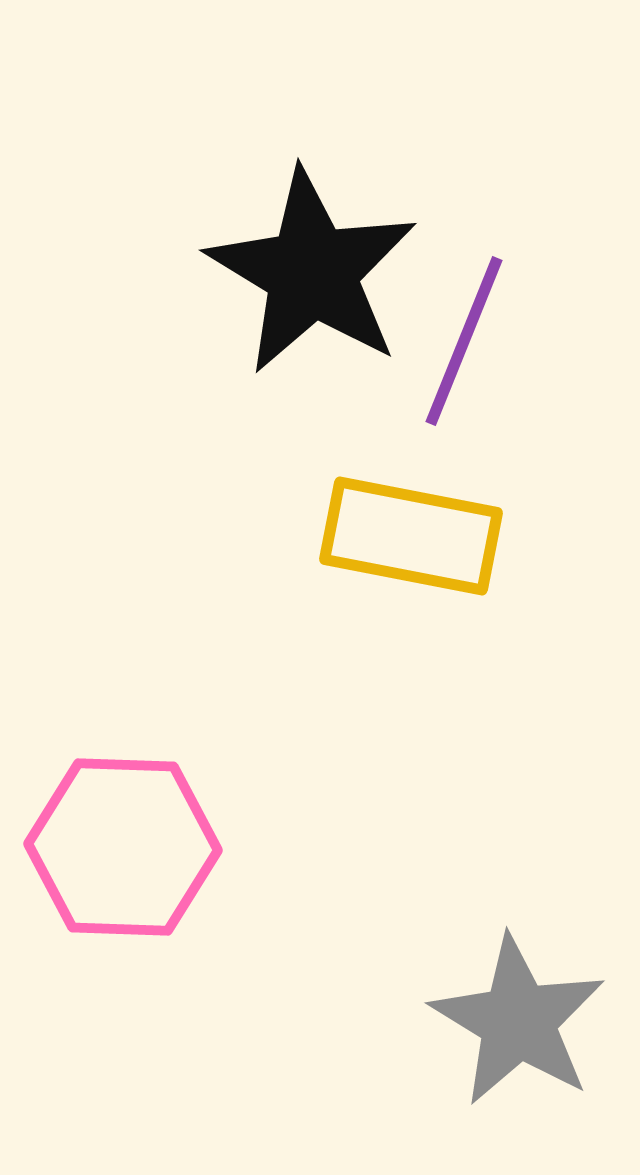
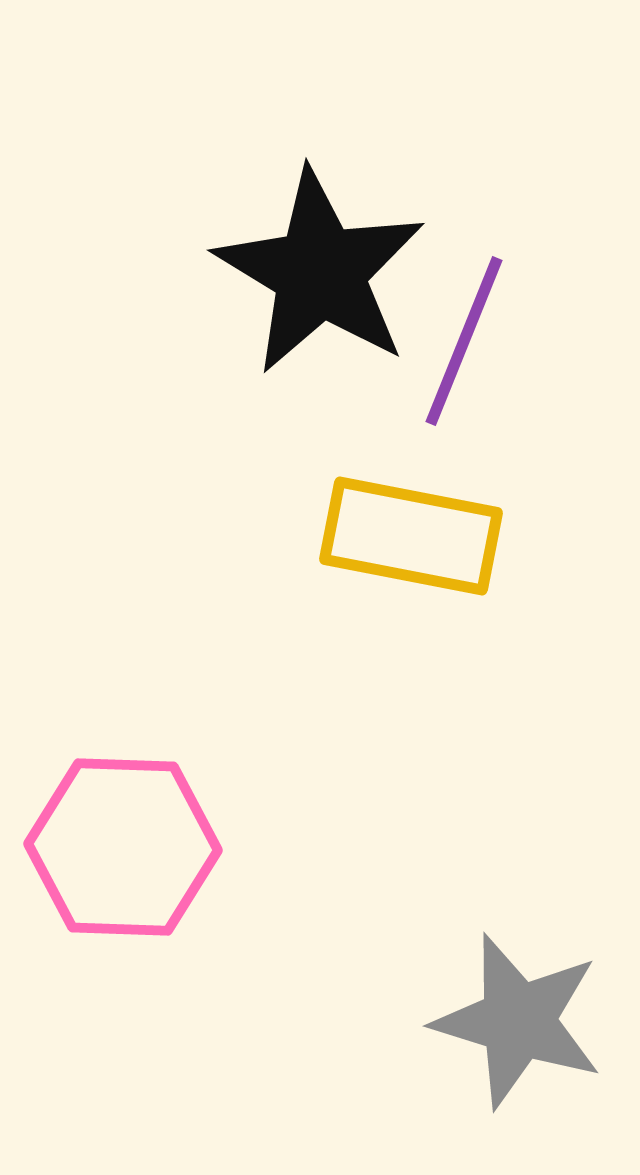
black star: moved 8 px right
gray star: rotated 14 degrees counterclockwise
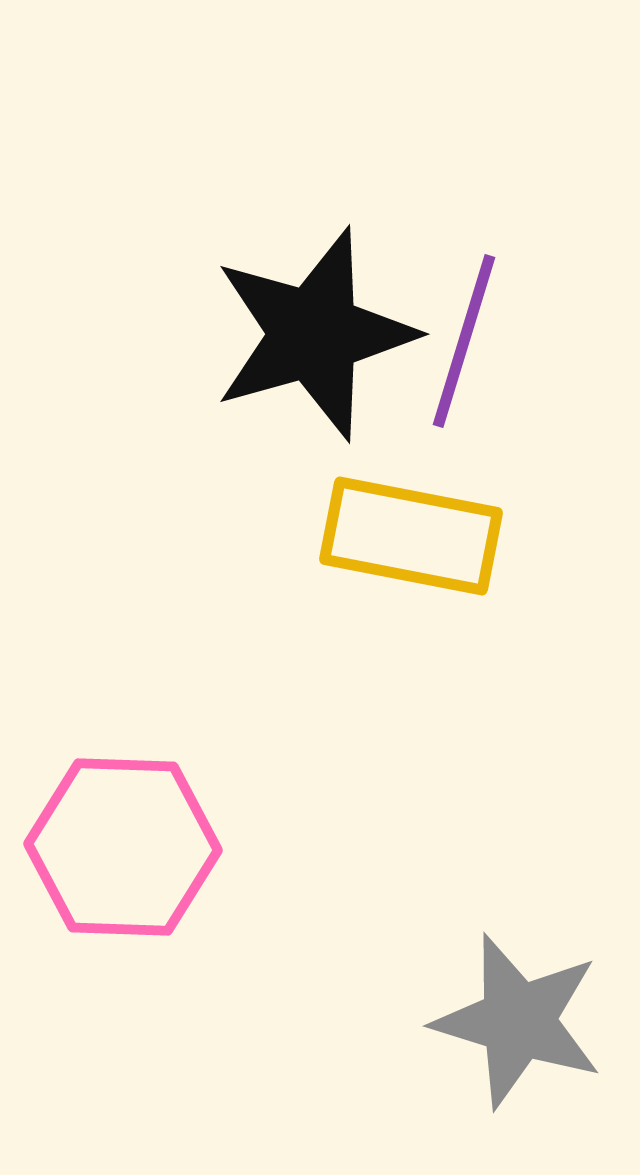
black star: moved 6 px left, 62 px down; rotated 25 degrees clockwise
purple line: rotated 5 degrees counterclockwise
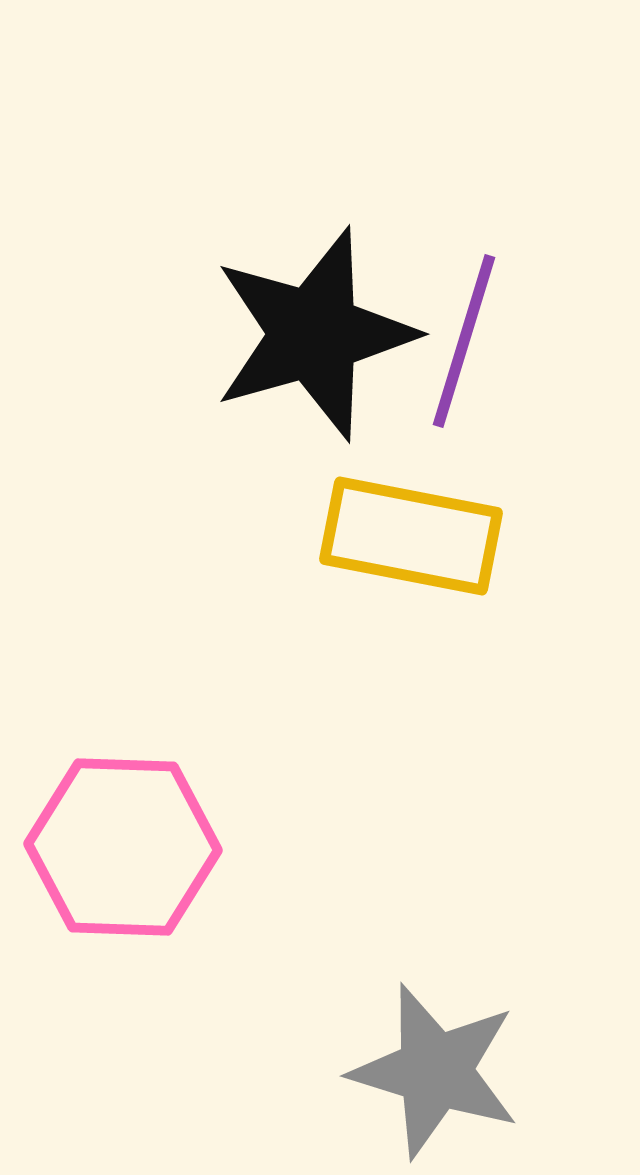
gray star: moved 83 px left, 50 px down
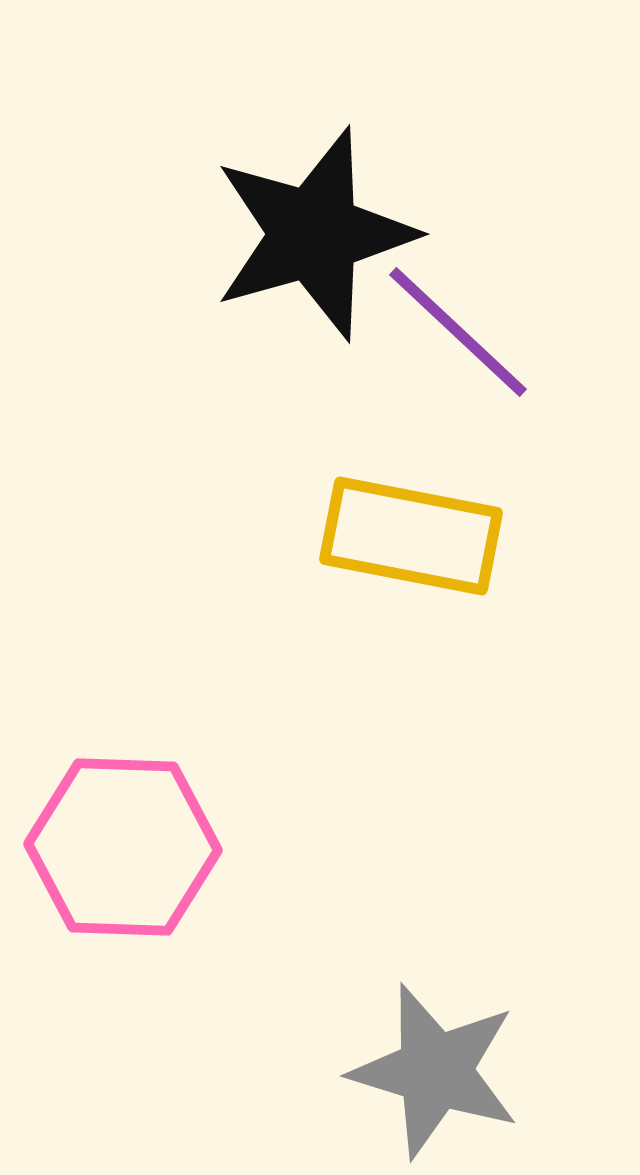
black star: moved 100 px up
purple line: moved 6 px left, 9 px up; rotated 64 degrees counterclockwise
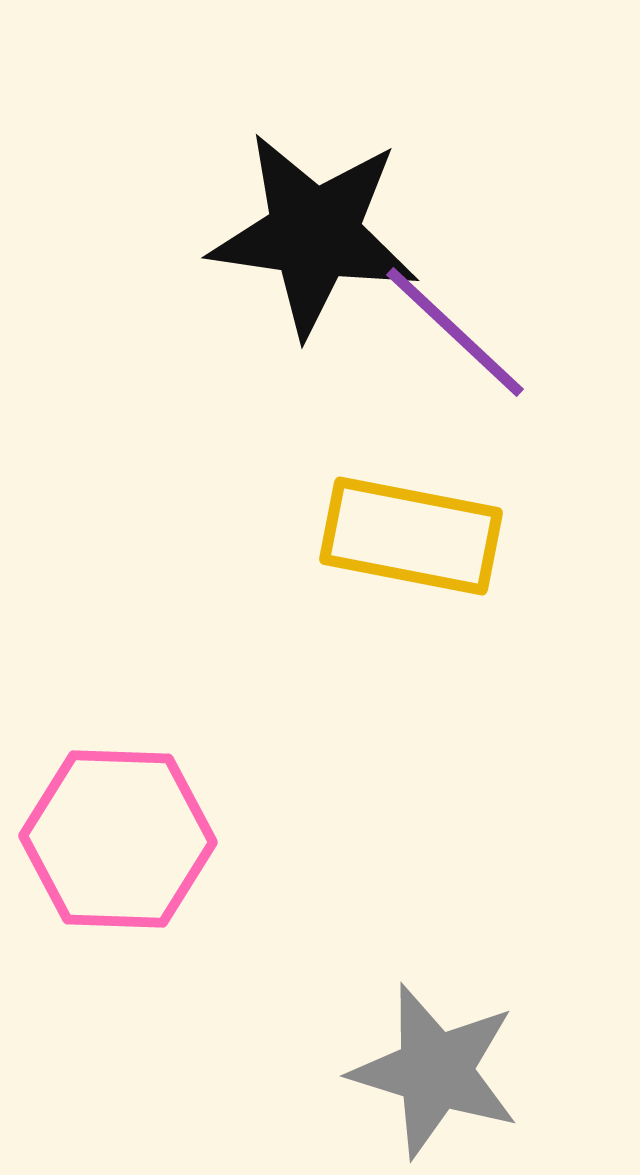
black star: rotated 24 degrees clockwise
purple line: moved 3 px left
pink hexagon: moved 5 px left, 8 px up
